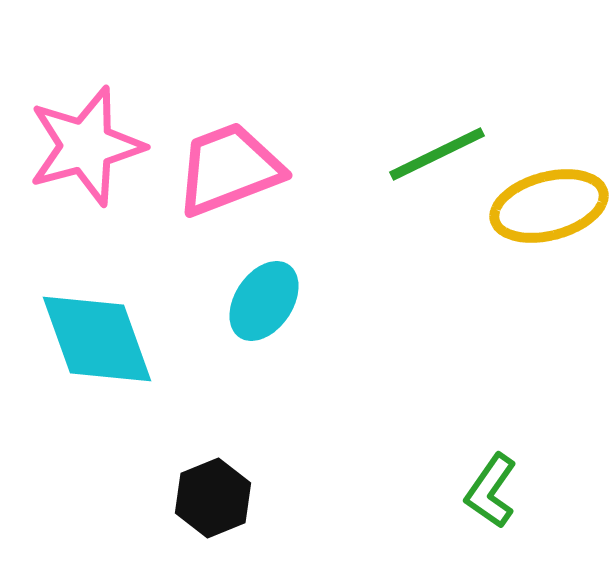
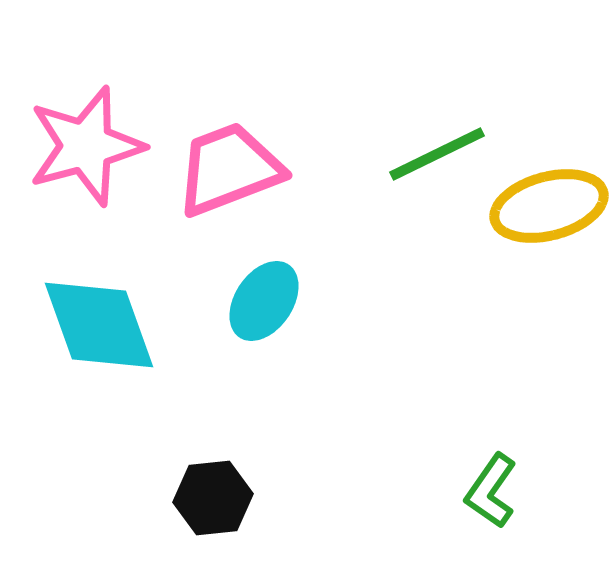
cyan diamond: moved 2 px right, 14 px up
black hexagon: rotated 16 degrees clockwise
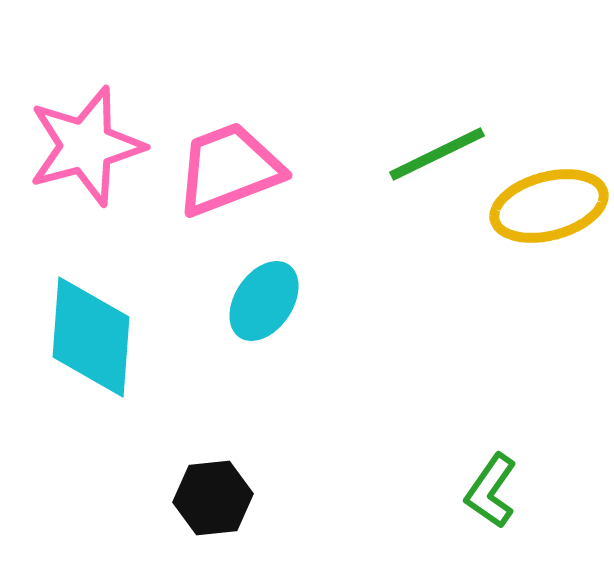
cyan diamond: moved 8 px left, 12 px down; rotated 24 degrees clockwise
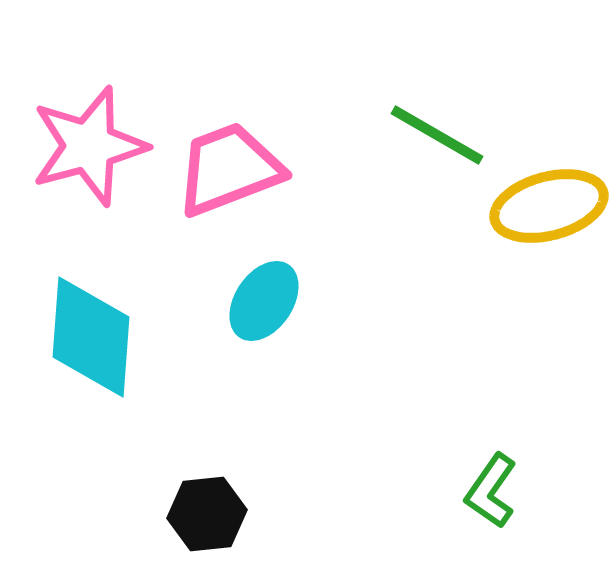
pink star: moved 3 px right
green line: moved 19 px up; rotated 56 degrees clockwise
black hexagon: moved 6 px left, 16 px down
